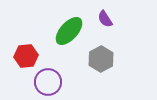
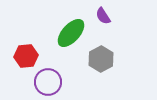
purple semicircle: moved 2 px left, 3 px up
green ellipse: moved 2 px right, 2 px down
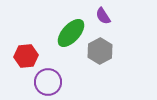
gray hexagon: moved 1 px left, 8 px up
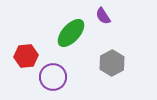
gray hexagon: moved 12 px right, 12 px down
purple circle: moved 5 px right, 5 px up
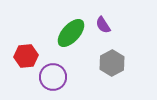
purple semicircle: moved 9 px down
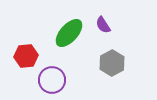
green ellipse: moved 2 px left
purple circle: moved 1 px left, 3 px down
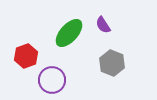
red hexagon: rotated 15 degrees counterclockwise
gray hexagon: rotated 10 degrees counterclockwise
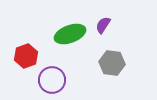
purple semicircle: rotated 66 degrees clockwise
green ellipse: moved 1 px right, 1 px down; rotated 28 degrees clockwise
gray hexagon: rotated 15 degrees counterclockwise
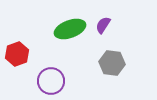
green ellipse: moved 5 px up
red hexagon: moved 9 px left, 2 px up
purple circle: moved 1 px left, 1 px down
